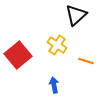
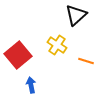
blue arrow: moved 23 px left
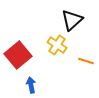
black triangle: moved 4 px left, 5 px down
